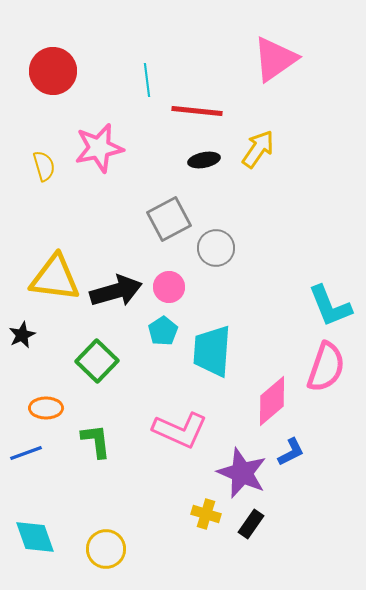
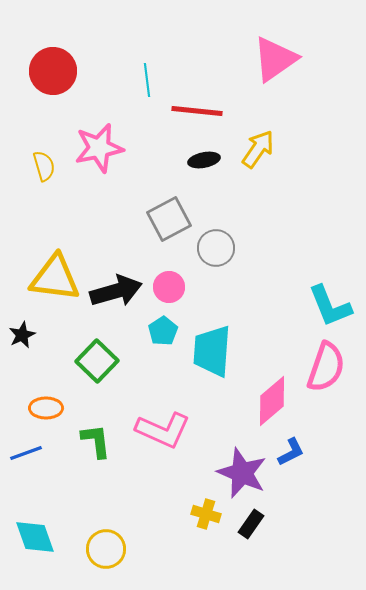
pink L-shape: moved 17 px left
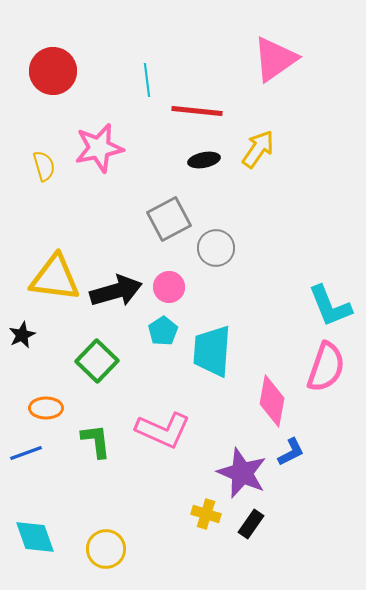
pink diamond: rotated 39 degrees counterclockwise
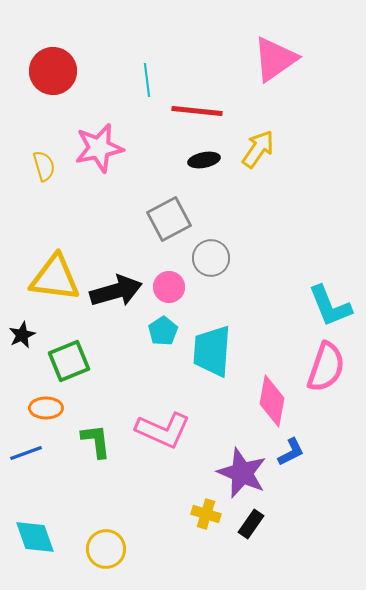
gray circle: moved 5 px left, 10 px down
green square: moved 28 px left; rotated 24 degrees clockwise
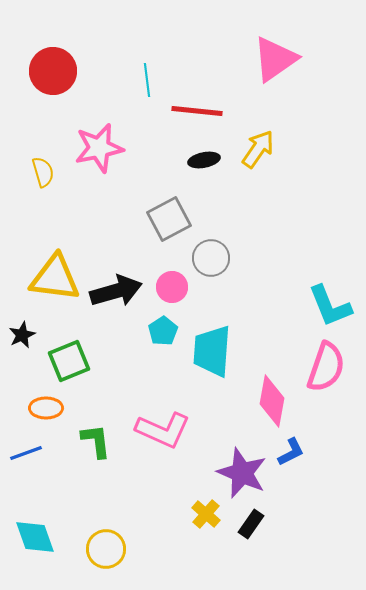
yellow semicircle: moved 1 px left, 6 px down
pink circle: moved 3 px right
yellow cross: rotated 24 degrees clockwise
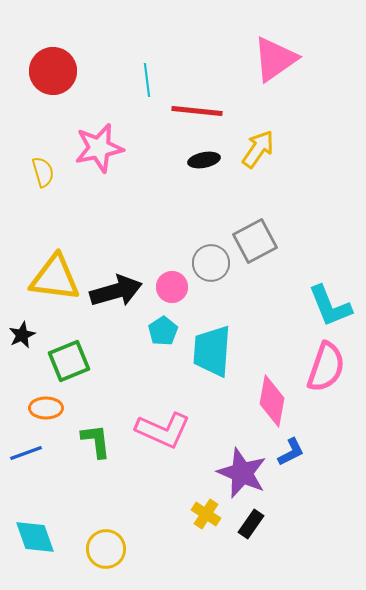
gray square: moved 86 px right, 22 px down
gray circle: moved 5 px down
yellow cross: rotated 8 degrees counterclockwise
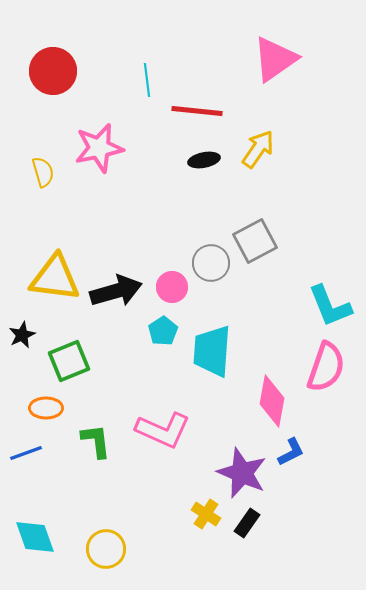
black rectangle: moved 4 px left, 1 px up
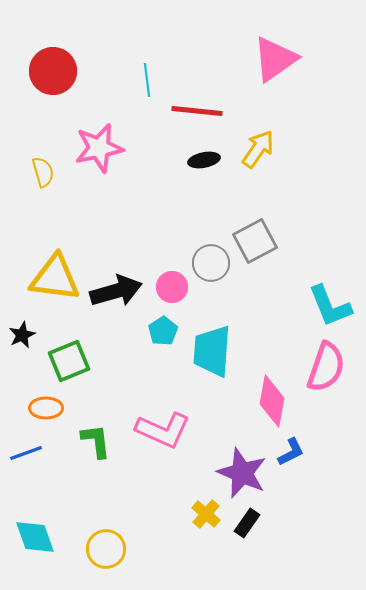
yellow cross: rotated 8 degrees clockwise
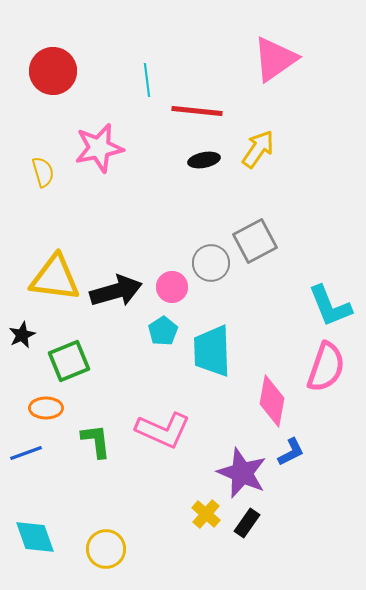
cyan trapezoid: rotated 6 degrees counterclockwise
